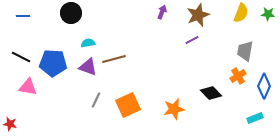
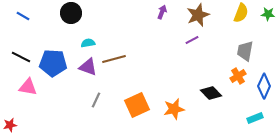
blue line: rotated 32 degrees clockwise
orange square: moved 9 px right
red star: moved 1 px down; rotated 24 degrees counterclockwise
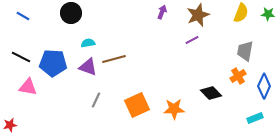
orange star: rotated 10 degrees clockwise
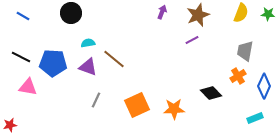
brown line: rotated 55 degrees clockwise
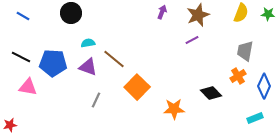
orange square: moved 18 px up; rotated 20 degrees counterclockwise
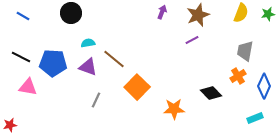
green star: rotated 16 degrees counterclockwise
